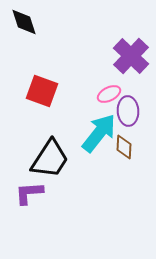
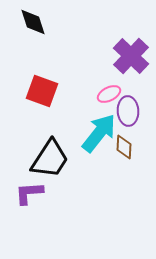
black diamond: moved 9 px right
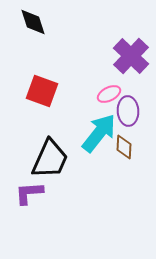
black trapezoid: rotated 9 degrees counterclockwise
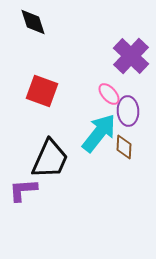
pink ellipse: rotated 75 degrees clockwise
purple L-shape: moved 6 px left, 3 px up
